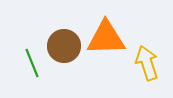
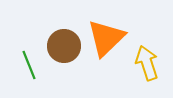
orange triangle: rotated 42 degrees counterclockwise
green line: moved 3 px left, 2 px down
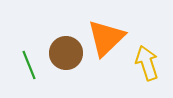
brown circle: moved 2 px right, 7 px down
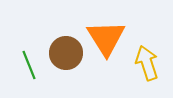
orange triangle: rotated 18 degrees counterclockwise
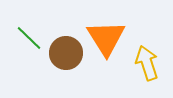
green line: moved 27 px up; rotated 24 degrees counterclockwise
